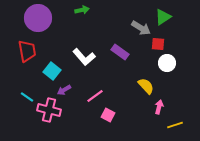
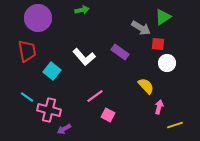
purple arrow: moved 39 px down
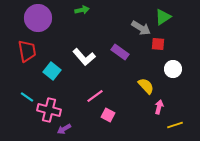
white circle: moved 6 px right, 6 px down
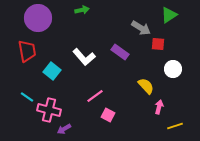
green triangle: moved 6 px right, 2 px up
yellow line: moved 1 px down
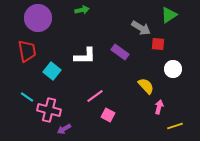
white L-shape: moved 1 px right, 1 px up; rotated 50 degrees counterclockwise
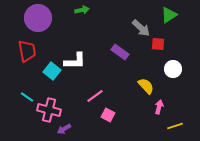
gray arrow: rotated 12 degrees clockwise
white L-shape: moved 10 px left, 5 px down
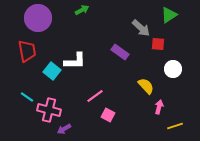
green arrow: rotated 16 degrees counterclockwise
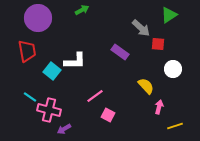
cyan line: moved 3 px right
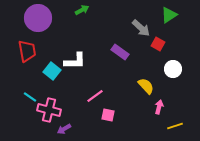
red square: rotated 24 degrees clockwise
pink square: rotated 16 degrees counterclockwise
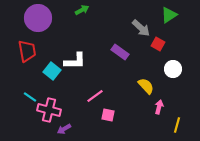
yellow line: moved 2 px right, 1 px up; rotated 56 degrees counterclockwise
